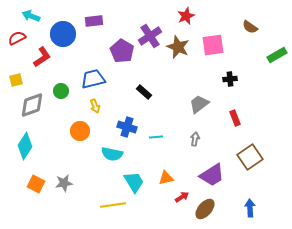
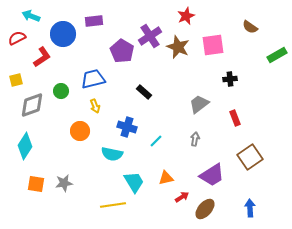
cyan line: moved 4 px down; rotated 40 degrees counterclockwise
orange square: rotated 18 degrees counterclockwise
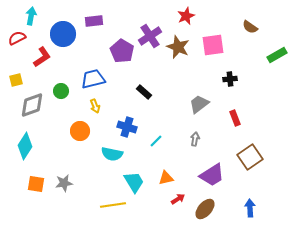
cyan arrow: rotated 78 degrees clockwise
red arrow: moved 4 px left, 2 px down
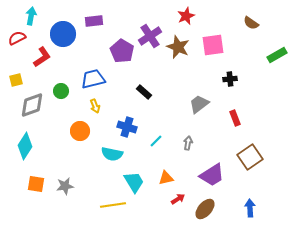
brown semicircle: moved 1 px right, 4 px up
gray arrow: moved 7 px left, 4 px down
gray star: moved 1 px right, 3 px down
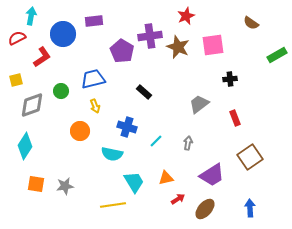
purple cross: rotated 25 degrees clockwise
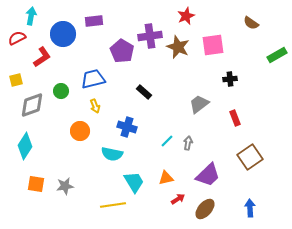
cyan line: moved 11 px right
purple trapezoid: moved 4 px left; rotated 12 degrees counterclockwise
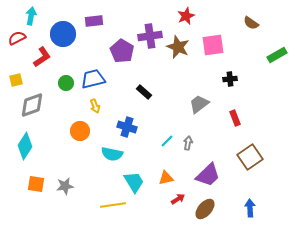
green circle: moved 5 px right, 8 px up
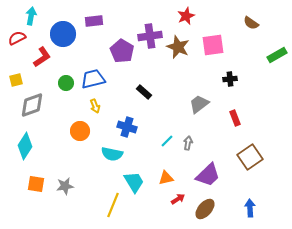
yellow line: rotated 60 degrees counterclockwise
